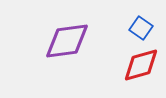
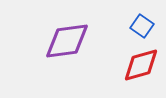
blue square: moved 1 px right, 2 px up
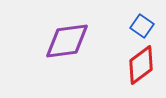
red diamond: rotated 21 degrees counterclockwise
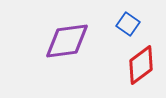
blue square: moved 14 px left, 2 px up
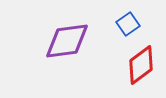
blue square: rotated 20 degrees clockwise
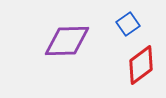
purple diamond: rotated 6 degrees clockwise
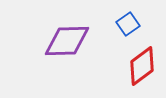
red diamond: moved 1 px right, 1 px down
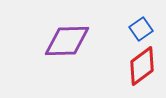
blue square: moved 13 px right, 5 px down
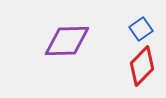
red diamond: rotated 9 degrees counterclockwise
